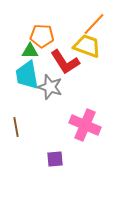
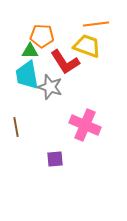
orange line: moved 2 px right; rotated 40 degrees clockwise
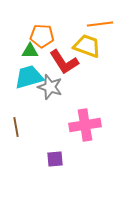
orange line: moved 4 px right
red L-shape: moved 1 px left
cyan trapezoid: moved 2 px right, 2 px down; rotated 84 degrees clockwise
pink cross: rotated 32 degrees counterclockwise
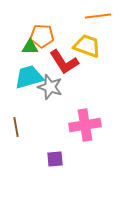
orange line: moved 2 px left, 8 px up
green triangle: moved 4 px up
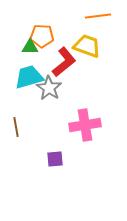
red L-shape: rotated 96 degrees counterclockwise
gray star: moved 1 px left, 1 px down; rotated 15 degrees clockwise
